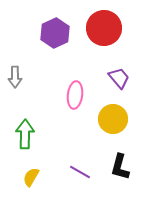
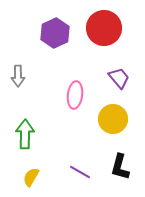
gray arrow: moved 3 px right, 1 px up
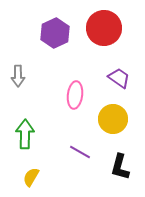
purple trapezoid: rotated 15 degrees counterclockwise
purple line: moved 20 px up
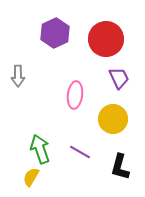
red circle: moved 2 px right, 11 px down
purple trapezoid: rotated 30 degrees clockwise
green arrow: moved 15 px right, 15 px down; rotated 20 degrees counterclockwise
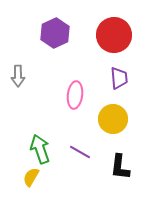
red circle: moved 8 px right, 4 px up
purple trapezoid: rotated 20 degrees clockwise
black L-shape: rotated 8 degrees counterclockwise
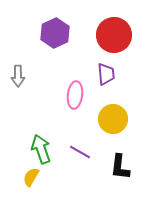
purple trapezoid: moved 13 px left, 4 px up
green arrow: moved 1 px right
